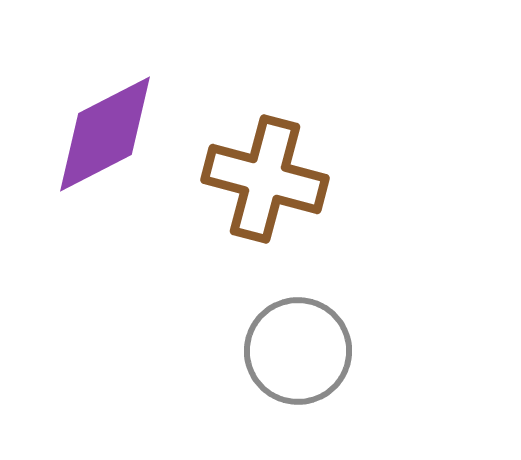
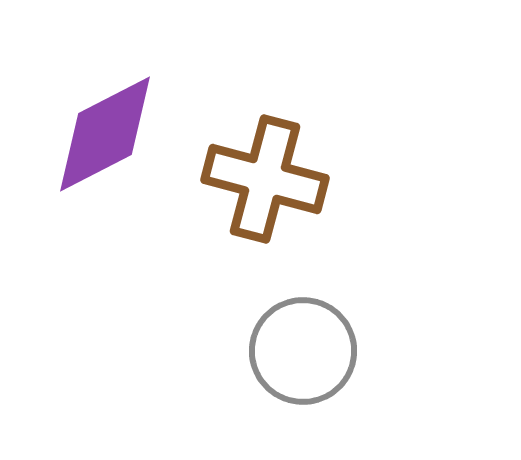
gray circle: moved 5 px right
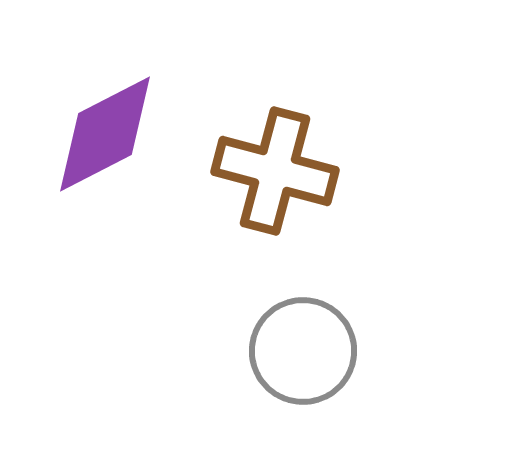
brown cross: moved 10 px right, 8 px up
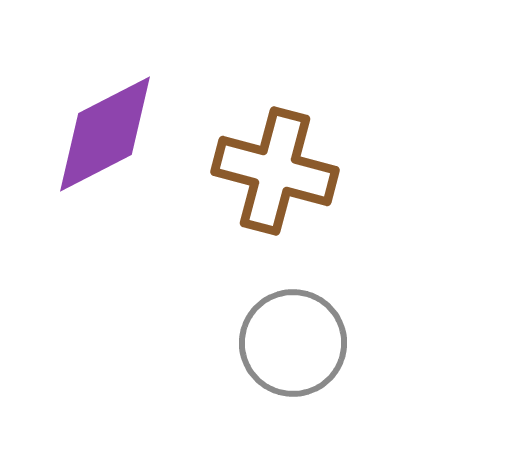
gray circle: moved 10 px left, 8 px up
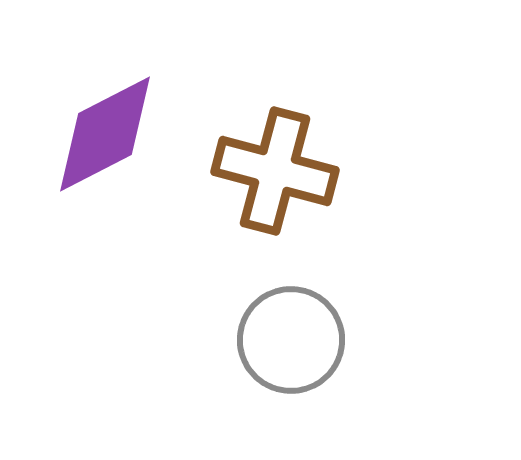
gray circle: moved 2 px left, 3 px up
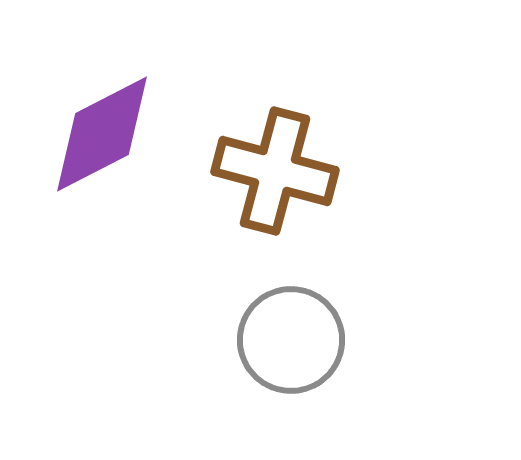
purple diamond: moved 3 px left
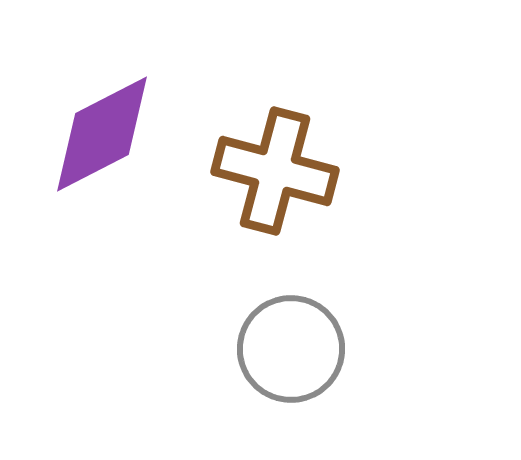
gray circle: moved 9 px down
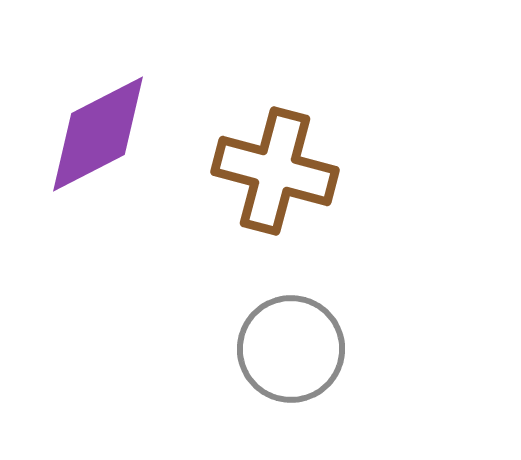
purple diamond: moved 4 px left
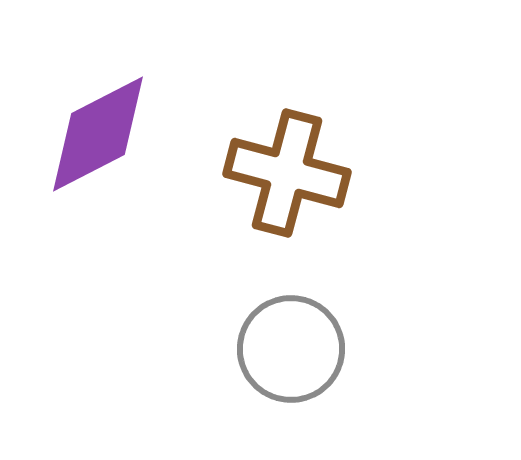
brown cross: moved 12 px right, 2 px down
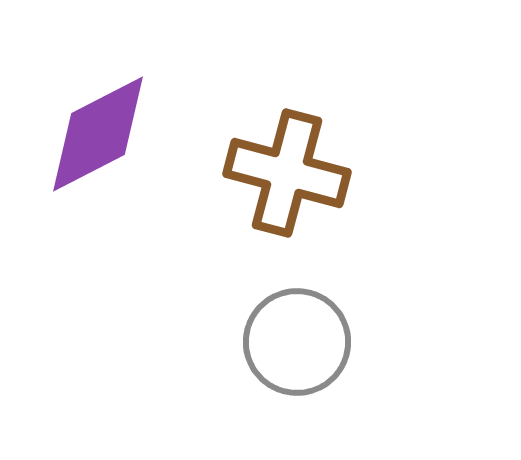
gray circle: moved 6 px right, 7 px up
